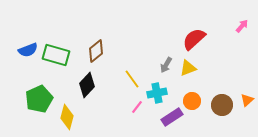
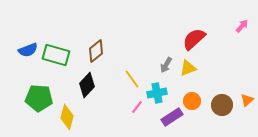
green pentagon: moved 1 px up; rotated 28 degrees clockwise
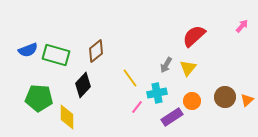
red semicircle: moved 3 px up
yellow triangle: rotated 30 degrees counterclockwise
yellow line: moved 2 px left, 1 px up
black diamond: moved 4 px left
brown circle: moved 3 px right, 8 px up
yellow diamond: rotated 15 degrees counterclockwise
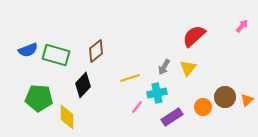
gray arrow: moved 2 px left, 2 px down
yellow line: rotated 72 degrees counterclockwise
orange circle: moved 11 px right, 6 px down
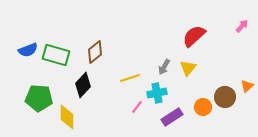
brown diamond: moved 1 px left, 1 px down
orange triangle: moved 14 px up
